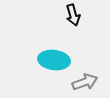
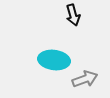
gray arrow: moved 3 px up
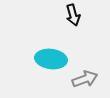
cyan ellipse: moved 3 px left, 1 px up
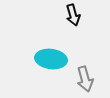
gray arrow: rotated 95 degrees clockwise
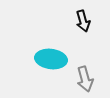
black arrow: moved 10 px right, 6 px down
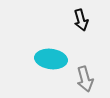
black arrow: moved 2 px left, 1 px up
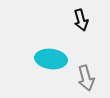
gray arrow: moved 1 px right, 1 px up
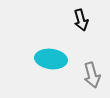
gray arrow: moved 6 px right, 3 px up
